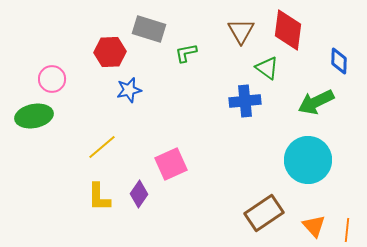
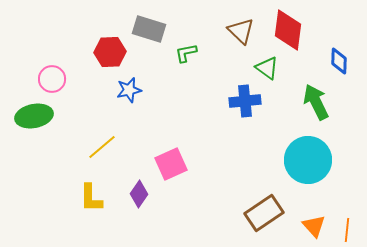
brown triangle: rotated 16 degrees counterclockwise
green arrow: rotated 90 degrees clockwise
yellow L-shape: moved 8 px left, 1 px down
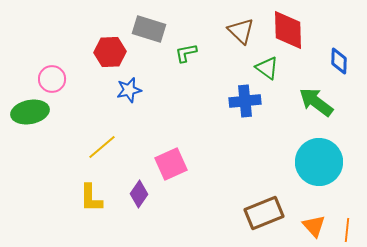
red diamond: rotated 9 degrees counterclockwise
green arrow: rotated 27 degrees counterclockwise
green ellipse: moved 4 px left, 4 px up
cyan circle: moved 11 px right, 2 px down
brown rectangle: rotated 12 degrees clockwise
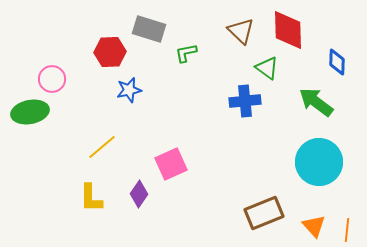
blue diamond: moved 2 px left, 1 px down
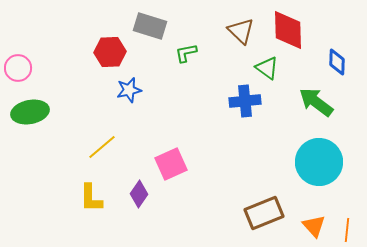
gray rectangle: moved 1 px right, 3 px up
pink circle: moved 34 px left, 11 px up
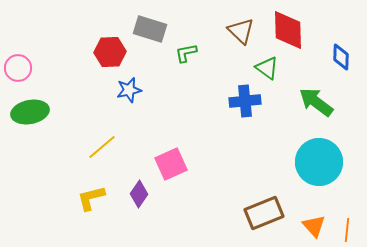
gray rectangle: moved 3 px down
blue diamond: moved 4 px right, 5 px up
yellow L-shape: rotated 76 degrees clockwise
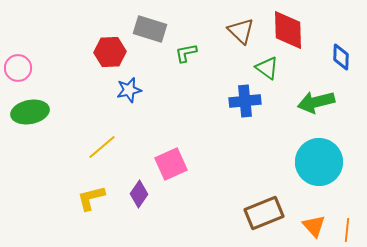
green arrow: rotated 51 degrees counterclockwise
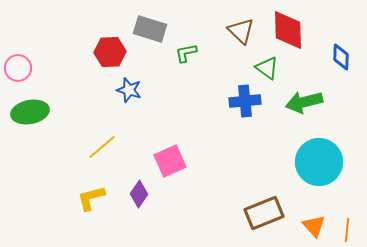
blue star: rotated 30 degrees clockwise
green arrow: moved 12 px left
pink square: moved 1 px left, 3 px up
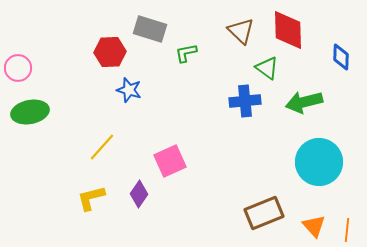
yellow line: rotated 8 degrees counterclockwise
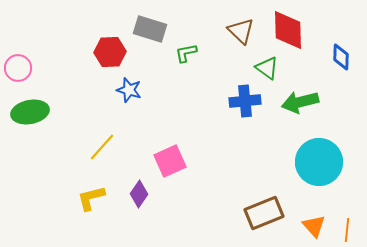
green arrow: moved 4 px left
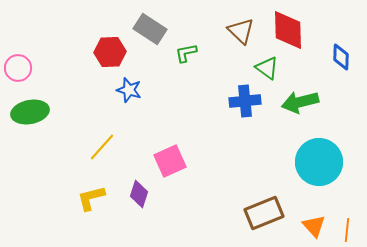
gray rectangle: rotated 16 degrees clockwise
purple diamond: rotated 16 degrees counterclockwise
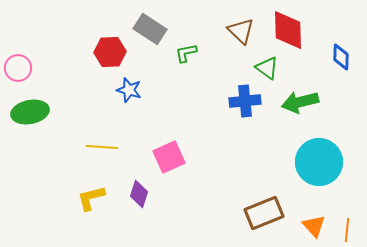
yellow line: rotated 52 degrees clockwise
pink square: moved 1 px left, 4 px up
